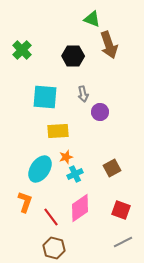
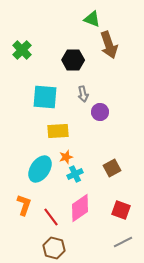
black hexagon: moved 4 px down
orange L-shape: moved 1 px left, 3 px down
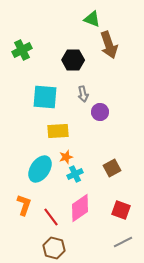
green cross: rotated 18 degrees clockwise
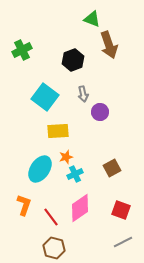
black hexagon: rotated 20 degrees counterclockwise
cyan square: rotated 32 degrees clockwise
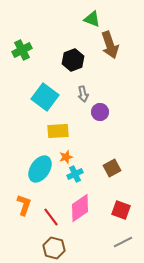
brown arrow: moved 1 px right
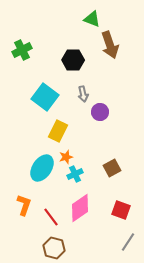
black hexagon: rotated 20 degrees clockwise
yellow rectangle: rotated 60 degrees counterclockwise
cyan ellipse: moved 2 px right, 1 px up
gray line: moved 5 px right; rotated 30 degrees counterclockwise
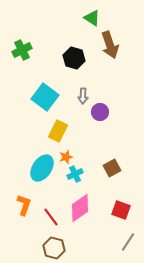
green triangle: moved 1 px up; rotated 12 degrees clockwise
black hexagon: moved 1 px right, 2 px up; rotated 15 degrees clockwise
gray arrow: moved 2 px down; rotated 14 degrees clockwise
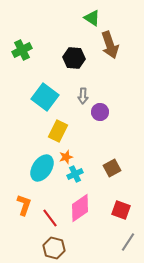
black hexagon: rotated 10 degrees counterclockwise
red line: moved 1 px left, 1 px down
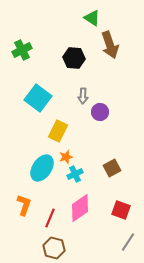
cyan square: moved 7 px left, 1 px down
red line: rotated 60 degrees clockwise
